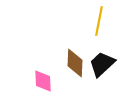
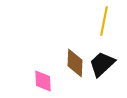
yellow line: moved 5 px right
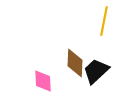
black trapezoid: moved 6 px left, 7 px down
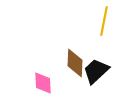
pink diamond: moved 2 px down
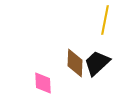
yellow line: moved 1 px right, 1 px up
black trapezoid: moved 1 px right, 8 px up
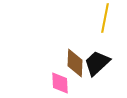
yellow line: moved 2 px up
pink diamond: moved 17 px right
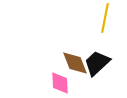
brown diamond: rotated 24 degrees counterclockwise
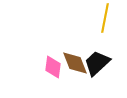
pink diamond: moved 7 px left, 16 px up; rotated 10 degrees clockwise
